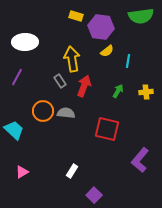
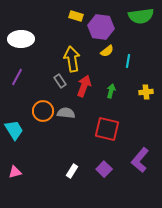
white ellipse: moved 4 px left, 3 px up
green arrow: moved 7 px left; rotated 16 degrees counterclockwise
cyan trapezoid: rotated 15 degrees clockwise
pink triangle: moved 7 px left; rotated 16 degrees clockwise
purple square: moved 10 px right, 26 px up
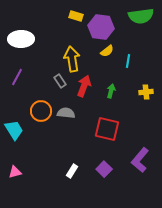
orange circle: moved 2 px left
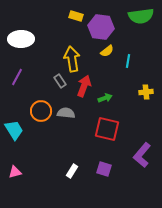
green arrow: moved 6 px left, 7 px down; rotated 56 degrees clockwise
purple L-shape: moved 2 px right, 5 px up
purple square: rotated 28 degrees counterclockwise
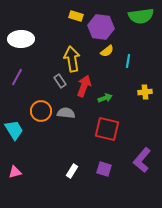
yellow cross: moved 1 px left
purple L-shape: moved 5 px down
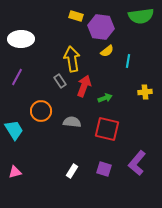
gray semicircle: moved 6 px right, 9 px down
purple L-shape: moved 5 px left, 3 px down
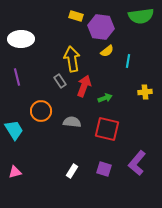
purple line: rotated 42 degrees counterclockwise
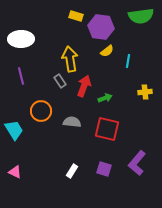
yellow arrow: moved 2 px left
purple line: moved 4 px right, 1 px up
pink triangle: rotated 40 degrees clockwise
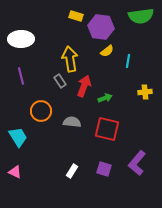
cyan trapezoid: moved 4 px right, 7 px down
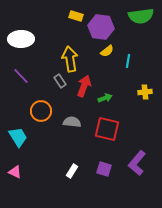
purple line: rotated 30 degrees counterclockwise
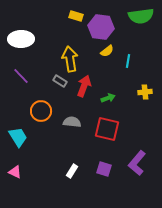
gray rectangle: rotated 24 degrees counterclockwise
green arrow: moved 3 px right
